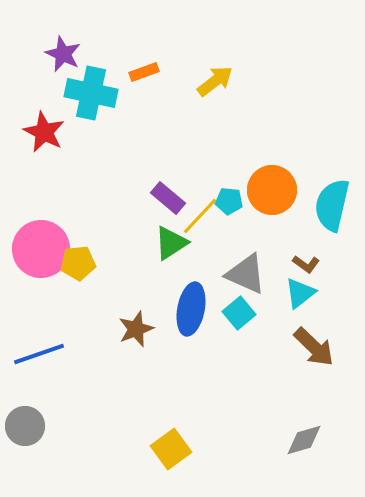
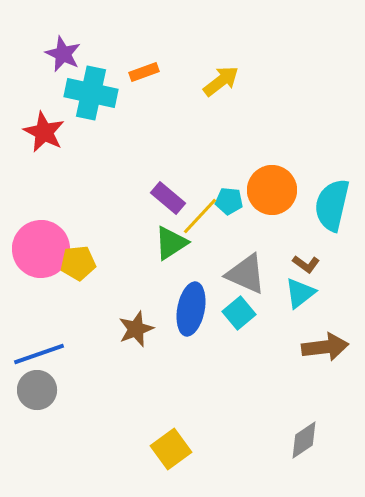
yellow arrow: moved 6 px right
brown arrow: moved 11 px right; rotated 51 degrees counterclockwise
gray circle: moved 12 px right, 36 px up
gray diamond: rotated 18 degrees counterclockwise
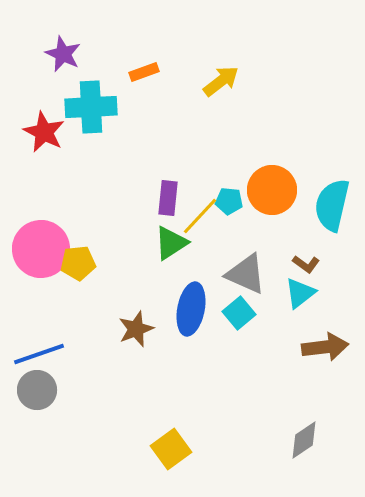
cyan cross: moved 14 px down; rotated 15 degrees counterclockwise
purple rectangle: rotated 56 degrees clockwise
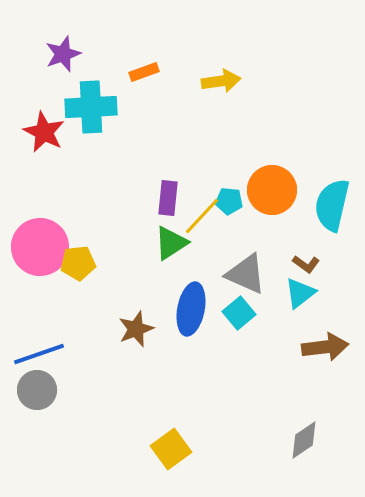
purple star: rotated 27 degrees clockwise
yellow arrow: rotated 30 degrees clockwise
yellow line: moved 2 px right
pink circle: moved 1 px left, 2 px up
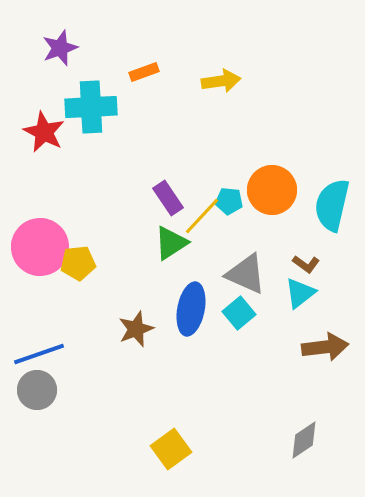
purple star: moved 3 px left, 6 px up
purple rectangle: rotated 40 degrees counterclockwise
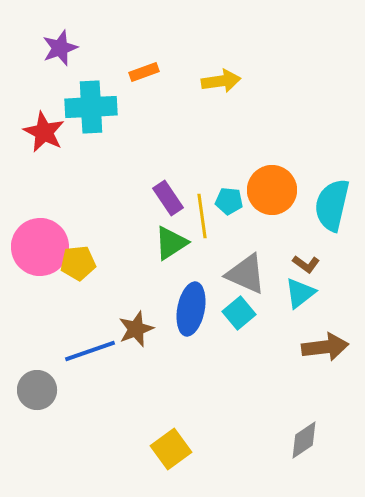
yellow line: rotated 51 degrees counterclockwise
blue line: moved 51 px right, 3 px up
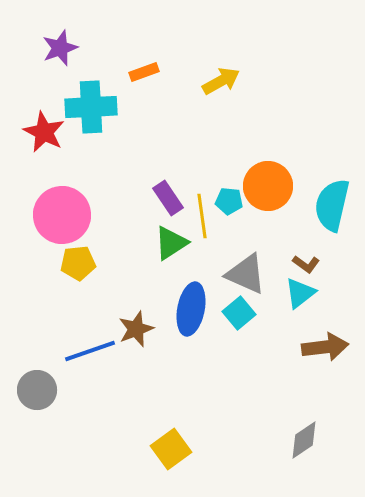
yellow arrow: rotated 21 degrees counterclockwise
orange circle: moved 4 px left, 4 px up
pink circle: moved 22 px right, 32 px up
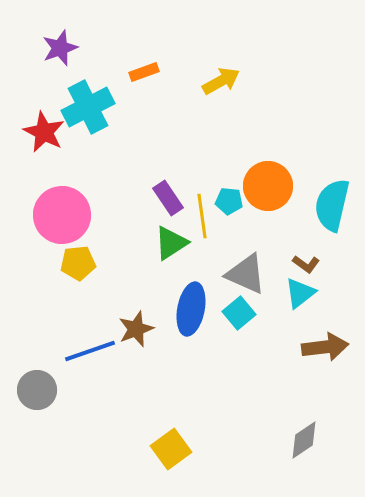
cyan cross: moved 3 px left; rotated 24 degrees counterclockwise
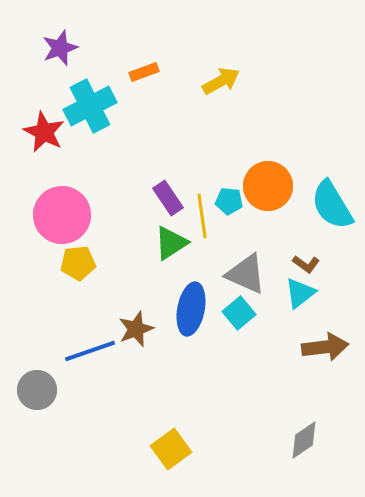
cyan cross: moved 2 px right, 1 px up
cyan semicircle: rotated 44 degrees counterclockwise
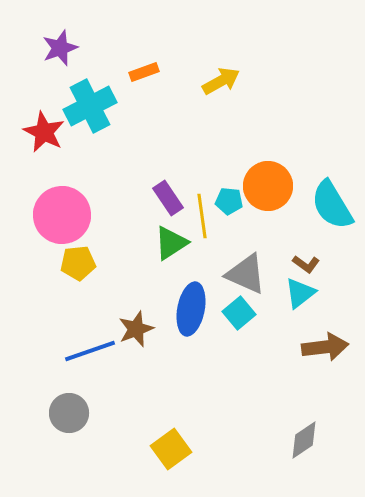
gray circle: moved 32 px right, 23 px down
